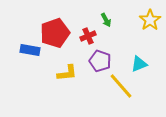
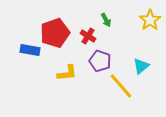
red cross: rotated 35 degrees counterclockwise
cyan triangle: moved 2 px right, 2 px down; rotated 18 degrees counterclockwise
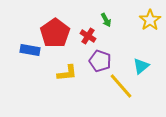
red pentagon: rotated 16 degrees counterclockwise
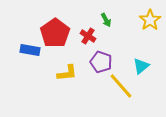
purple pentagon: moved 1 px right, 1 px down
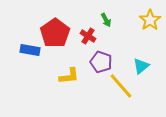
yellow L-shape: moved 2 px right, 3 px down
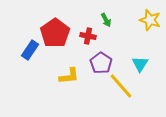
yellow star: rotated 20 degrees counterclockwise
red cross: rotated 21 degrees counterclockwise
blue rectangle: rotated 66 degrees counterclockwise
purple pentagon: moved 1 px down; rotated 15 degrees clockwise
cyan triangle: moved 1 px left, 2 px up; rotated 18 degrees counterclockwise
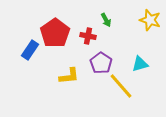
cyan triangle: rotated 42 degrees clockwise
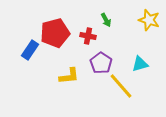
yellow star: moved 1 px left
red pentagon: rotated 20 degrees clockwise
